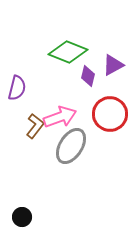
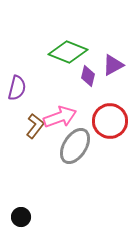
red circle: moved 7 px down
gray ellipse: moved 4 px right
black circle: moved 1 px left
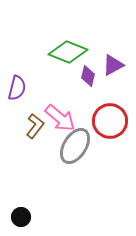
pink arrow: moved 1 px down; rotated 60 degrees clockwise
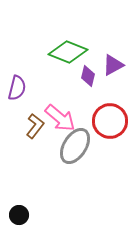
black circle: moved 2 px left, 2 px up
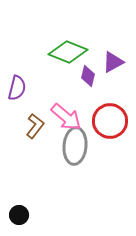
purple triangle: moved 3 px up
pink arrow: moved 6 px right, 1 px up
gray ellipse: rotated 27 degrees counterclockwise
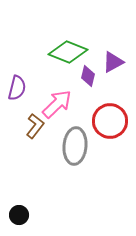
pink arrow: moved 9 px left, 13 px up; rotated 84 degrees counterclockwise
